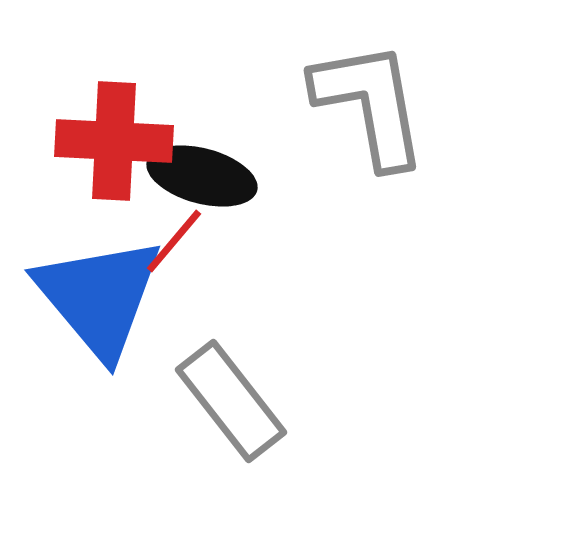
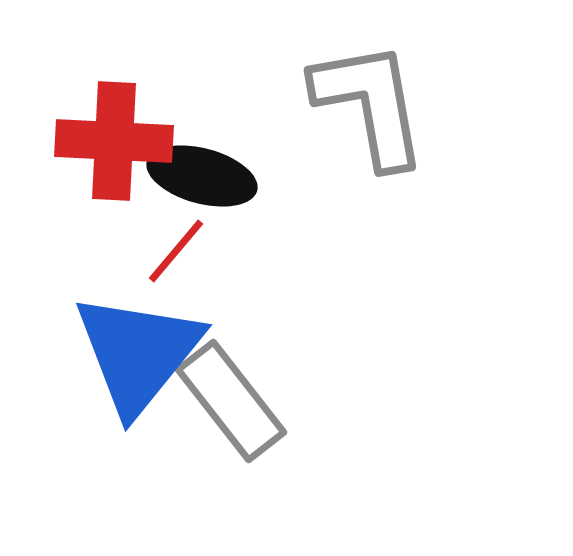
red line: moved 2 px right, 10 px down
blue triangle: moved 39 px right, 56 px down; rotated 19 degrees clockwise
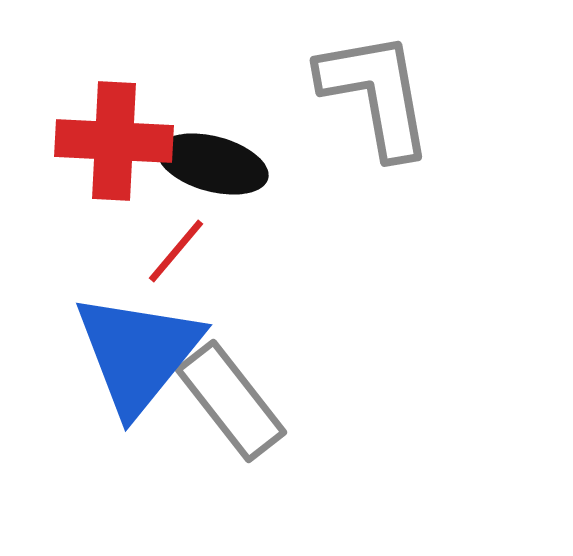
gray L-shape: moved 6 px right, 10 px up
black ellipse: moved 11 px right, 12 px up
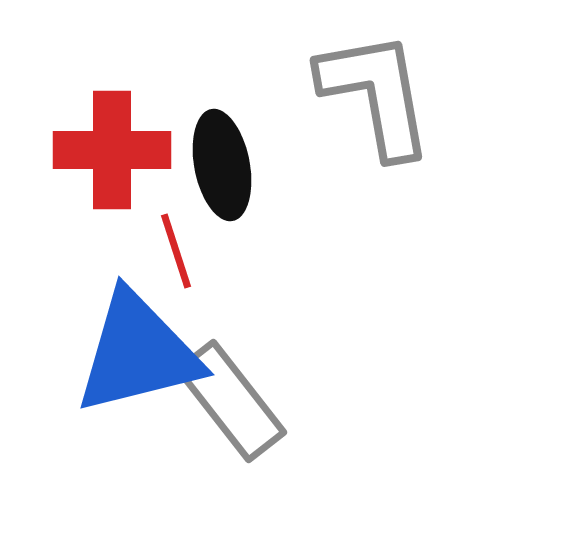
red cross: moved 2 px left, 9 px down; rotated 3 degrees counterclockwise
black ellipse: moved 9 px right, 1 px down; rotated 64 degrees clockwise
red line: rotated 58 degrees counterclockwise
blue triangle: rotated 37 degrees clockwise
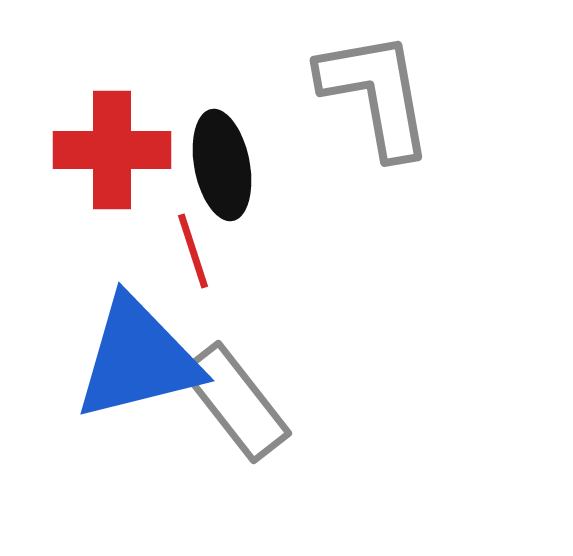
red line: moved 17 px right
blue triangle: moved 6 px down
gray rectangle: moved 5 px right, 1 px down
